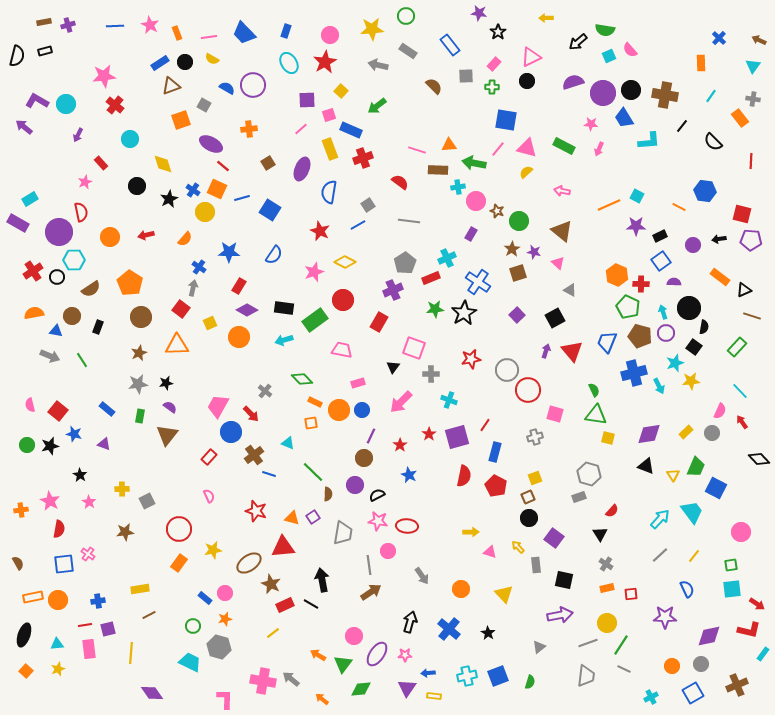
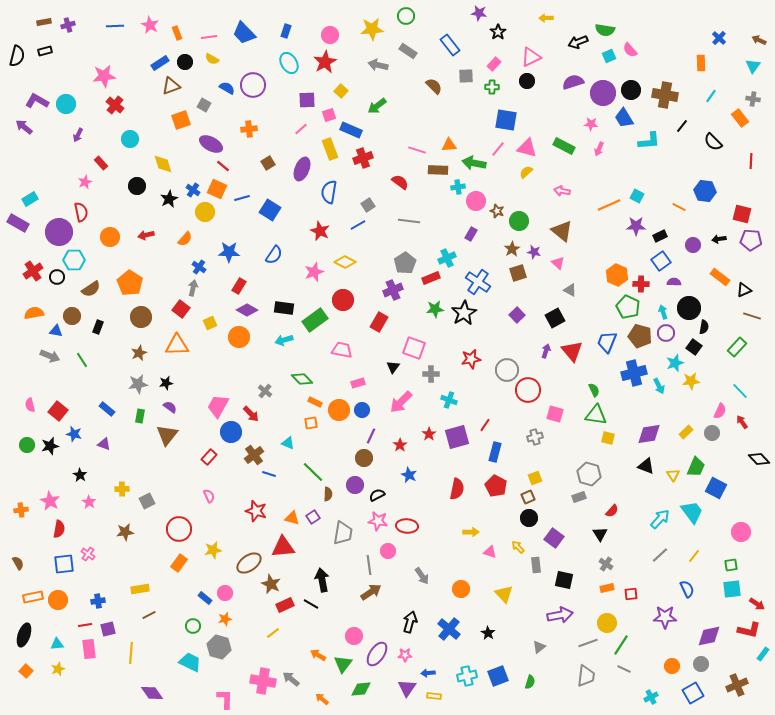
black arrow at (578, 42): rotated 18 degrees clockwise
red semicircle at (464, 476): moved 7 px left, 13 px down
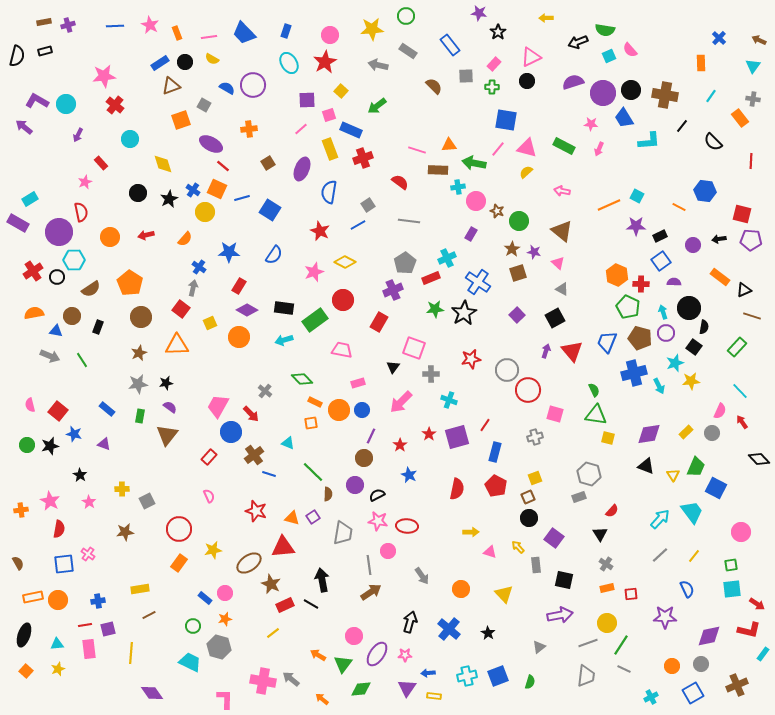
black circle at (137, 186): moved 1 px right, 7 px down
gray triangle at (570, 290): moved 8 px left, 1 px up
brown pentagon at (640, 336): moved 2 px down
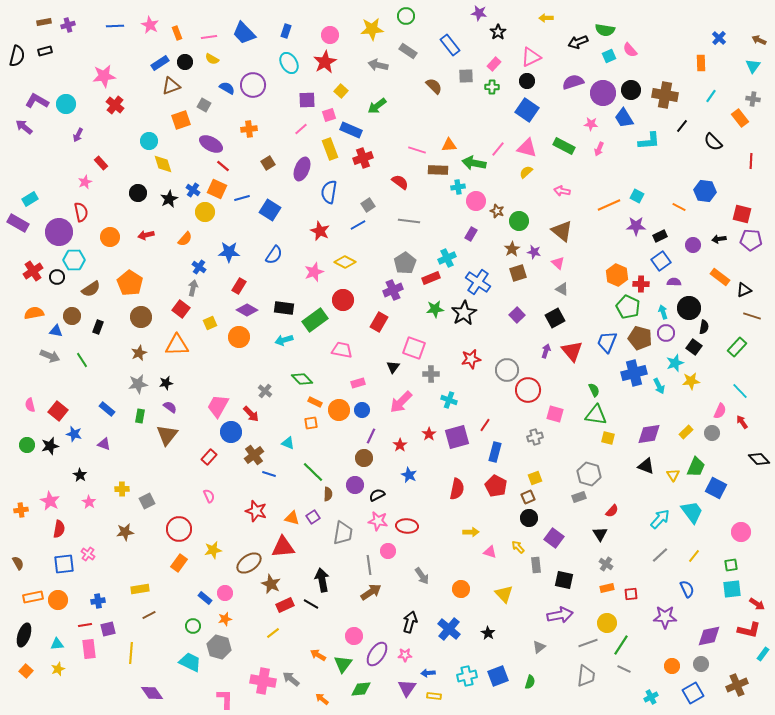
blue square at (506, 120): moved 21 px right, 10 px up; rotated 25 degrees clockwise
cyan circle at (130, 139): moved 19 px right, 2 px down
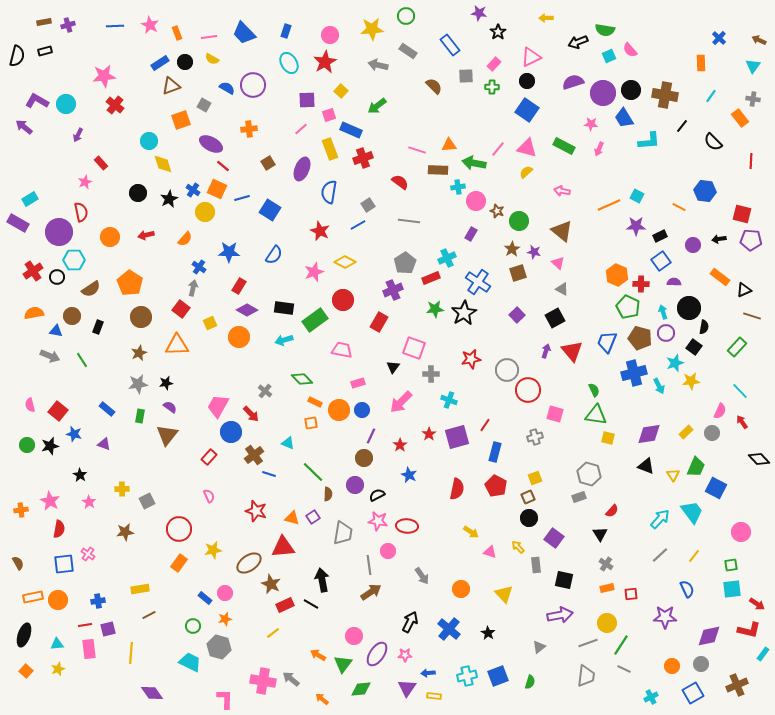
yellow arrow at (471, 532): rotated 35 degrees clockwise
black arrow at (410, 622): rotated 10 degrees clockwise
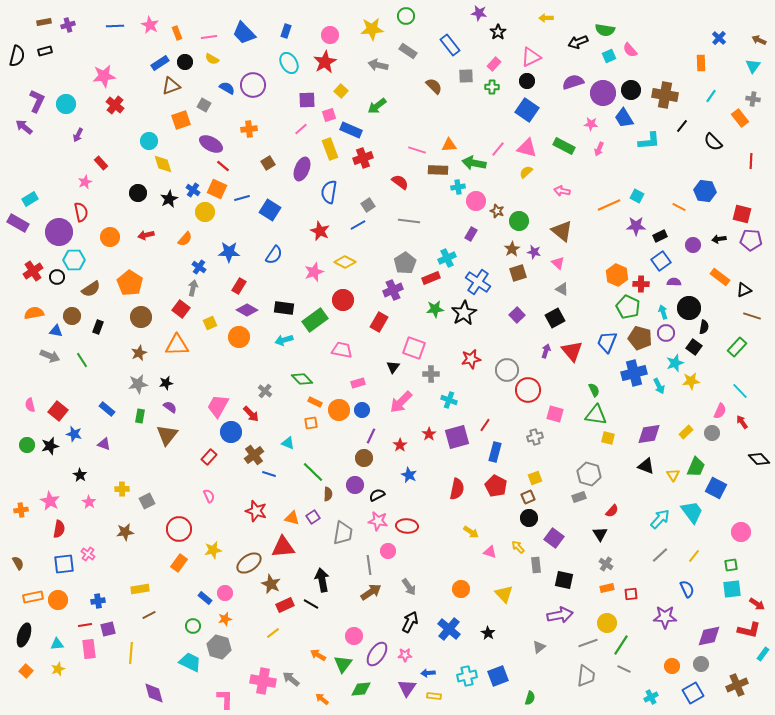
purple L-shape at (37, 101): rotated 85 degrees clockwise
gray arrow at (422, 576): moved 13 px left, 11 px down
green semicircle at (530, 682): moved 16 px down
purple diamond at (152, 693): moved 2 px right; rotated 20 degrees clockwise
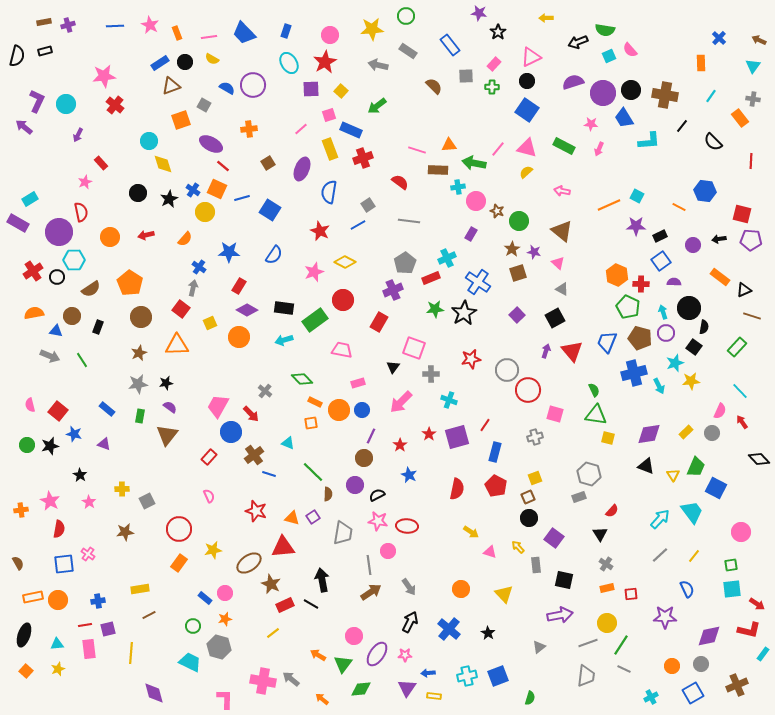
purple square at (307, 100): moved 4 px right, 11 px up
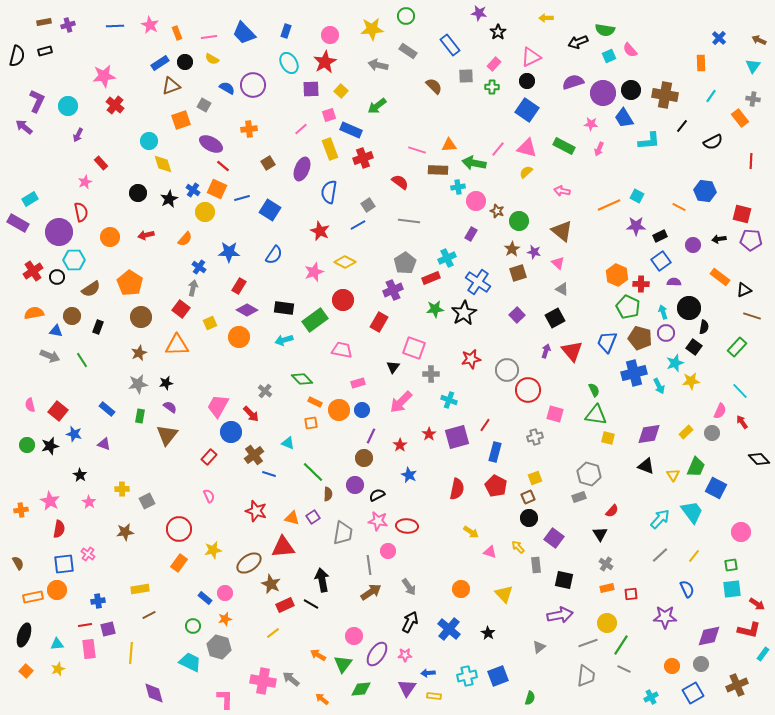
cyan circle at (66, 104): moved 2 px right, 2 px down
black semicircle at (713, 142): rotated 72 degrees counterclockwise
orange circle at (58, 600): moved 1 px left, 10 px up
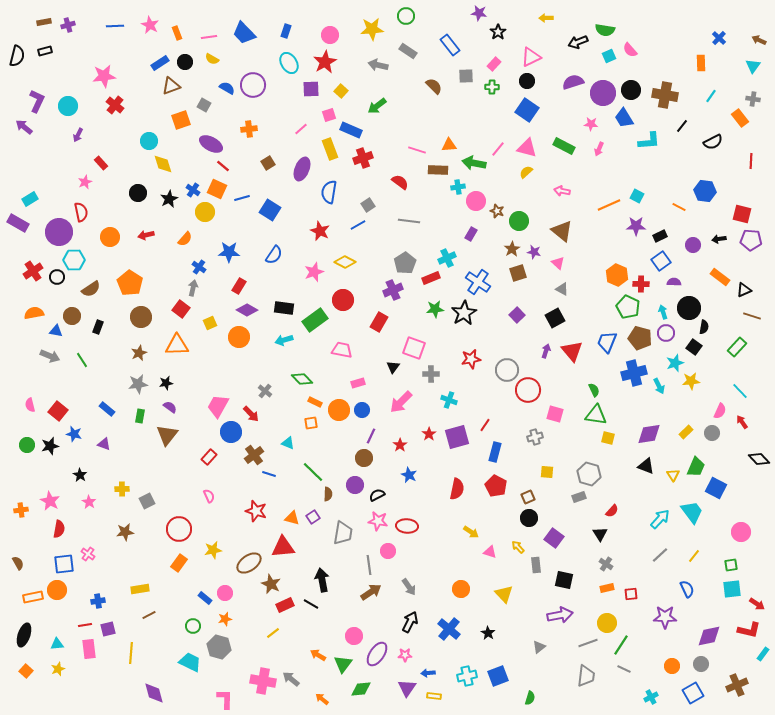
yellow square at (535, 478): moved 12 px right, 6 px up; rotated 24 degrees clockwise
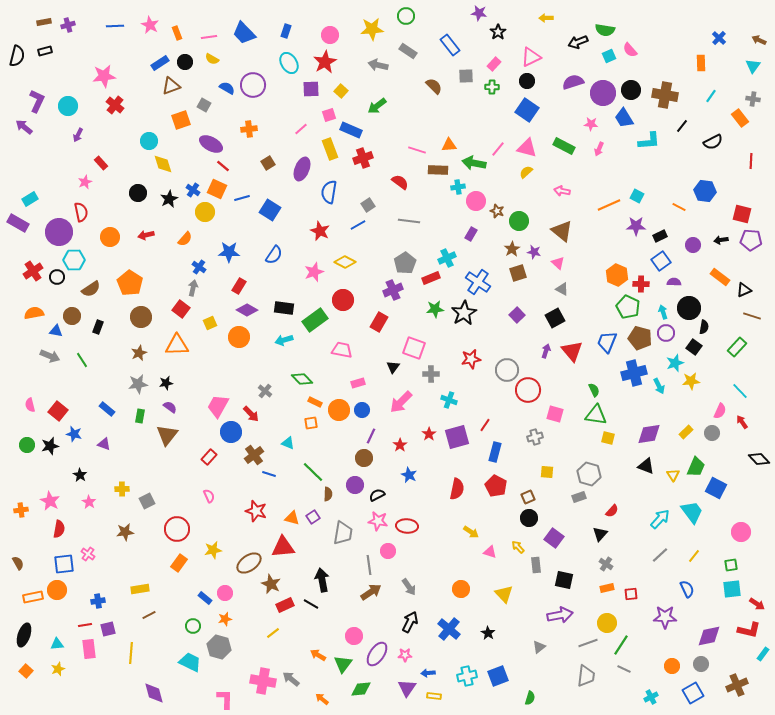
black arrow at (719, 239): moved 2 px right, 1 px down
red circle at (179, 529): moved 2 px left
black triangle at (600, 534): rotated 14 degrees clockwise
